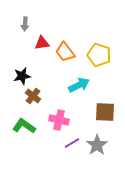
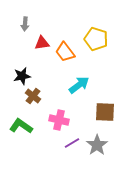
yellow pentagon: moved 3 px left, 16 px up
cyan arrow: rotated 10 degrees counterclockwise
green L-shape: moved 3 px left
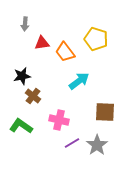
cyan arrow: moved 4 px up
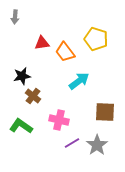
gray arrow: moved 10 px left, 7 px up
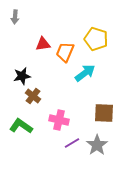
red triangle: moved 1 px right, 1 px down
orange trapezoid: rotated 60 degrees clockwise
cyan arrow: moved 6 px right, 8 px up
brown square: moved 1 px left, 1 px down
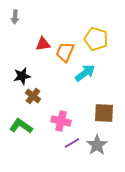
pink cross: moved 2 px right, 1 px down
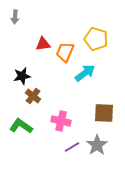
purple line: moved 4 px down
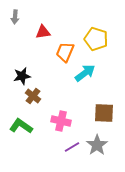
red triangle: moved 12 px up
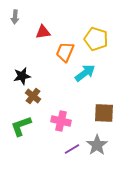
green L-shape: rotated 55 degrees counterclockwise
purple line: moved 2 px down
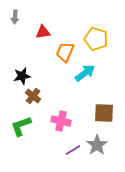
purple line: moved 1 px right, 1 px down
